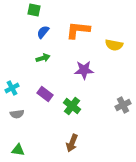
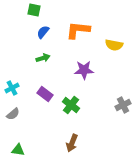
green cross: moved 1 px left, 1 px up
gray semicircle: moved 4 px left; rotated 32 degrees counterclockwise
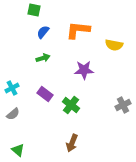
green triangle: rotated 32 degrees clockwise
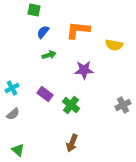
green arrow: moved 6 px right, 3 px up
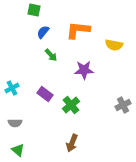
green arrow: moved 2 px right; rotated 64 degrees clockwise
green cross: rotated 12 degrees clockwise
gray semicircle: moved 2 px right, 9 px down; rotated 40 degrees clockwise
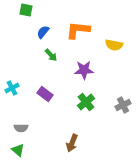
green square: moved 8 px left
green cross: moved 15 px right, 3 px up
gray semicircle: moved 6 px right, 5 px down
